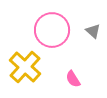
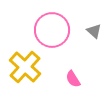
gray triangle: moved 1 px right
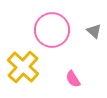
yellow cross: moved 2 px left
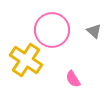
yellow cross: moved 3 px right, 7 px up; rotated 8 degrees counterclockwise
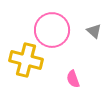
yellow cross: rotated 20 degrees counterclockwise
pink semicircle: rotated 12 degrees clockwise
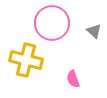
pink circle: moved 7 px up
